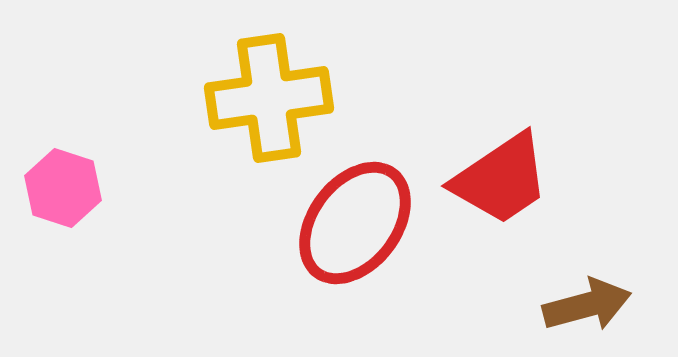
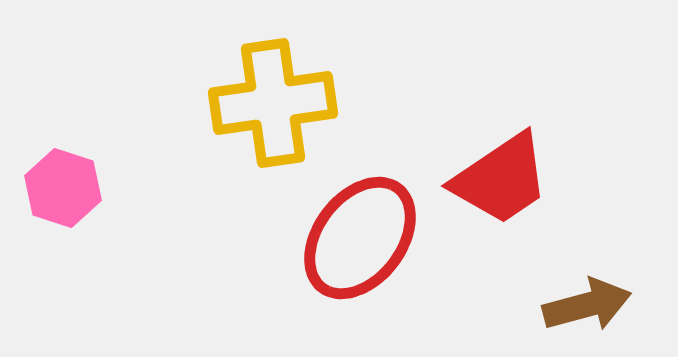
yellow cross: moved 4 px right, 5 px down
red ellipse: moved 5 px right, 15 px down
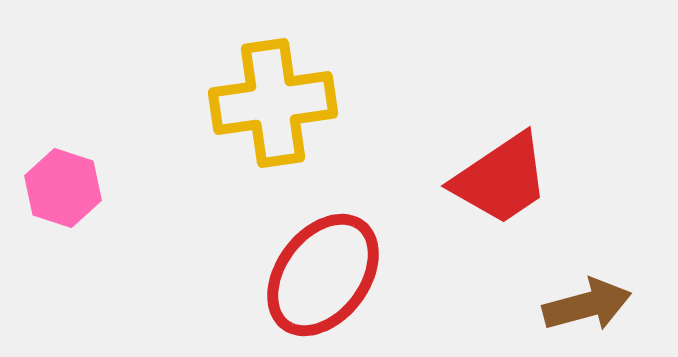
red ellipse: moved 37 px left, 37 px down
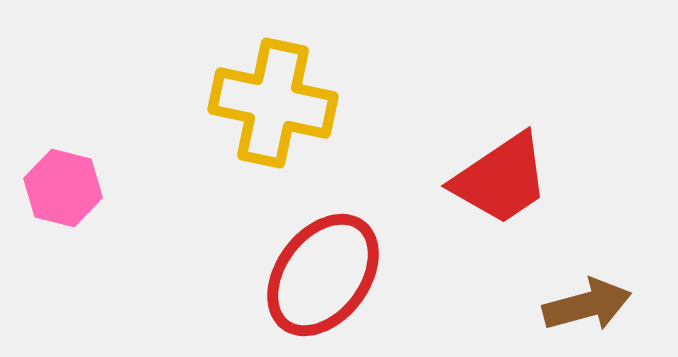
yellow cross: rotated 20 degrees clockwise
pink hexagon: rotated 4 degrees counterclockwise
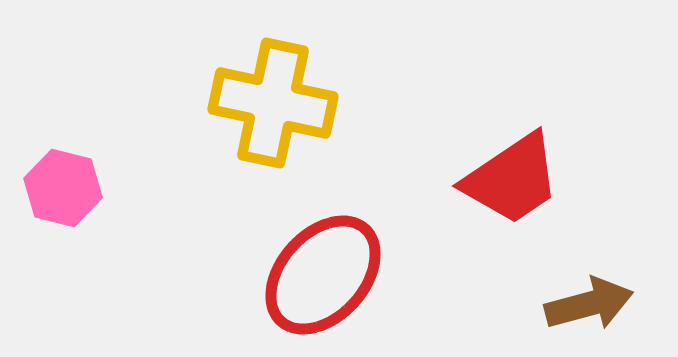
red trapezoid: moved 11 px right
red ellipse: rotated 5 degrees clockwise
brown arrow: moved 2 px right, 1 px up
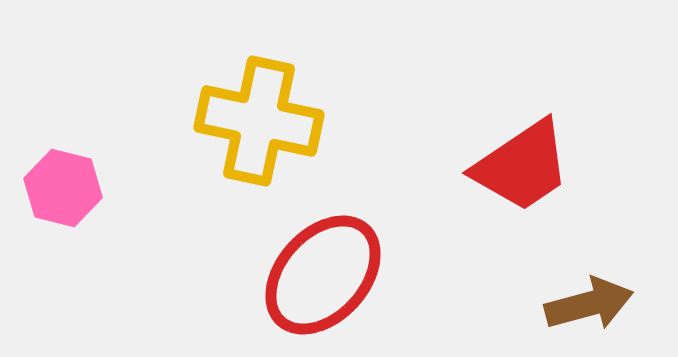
yellow cross: moved 14 px left, 18 px down
red trapezoid: moved 10 px right, 13 px up
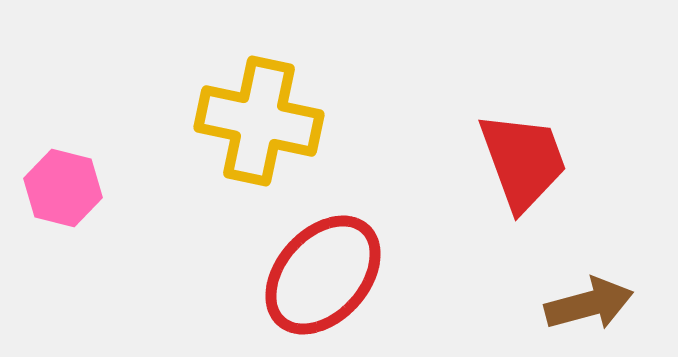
red trapezoid: moved 1 px right, 5 px up; rotated 76 degrees counterclockwise
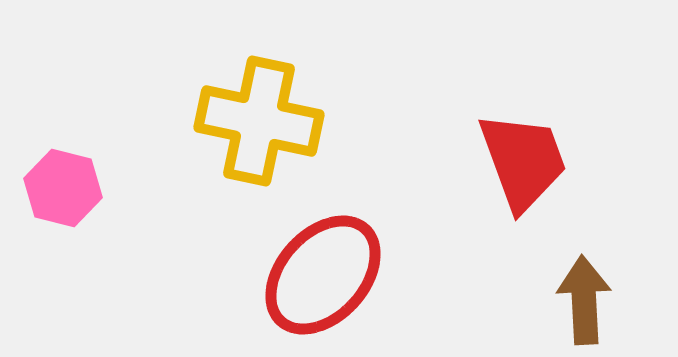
brown arrow: moved 5 px left, 4 px up; rotated 78 degrees counterclockwise
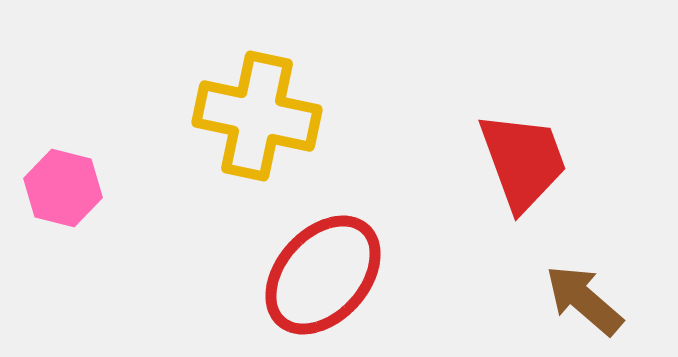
yellow cross: moved 2 px left, 5 px up
brown arrow: rotated 46 degrees counterclockwise
